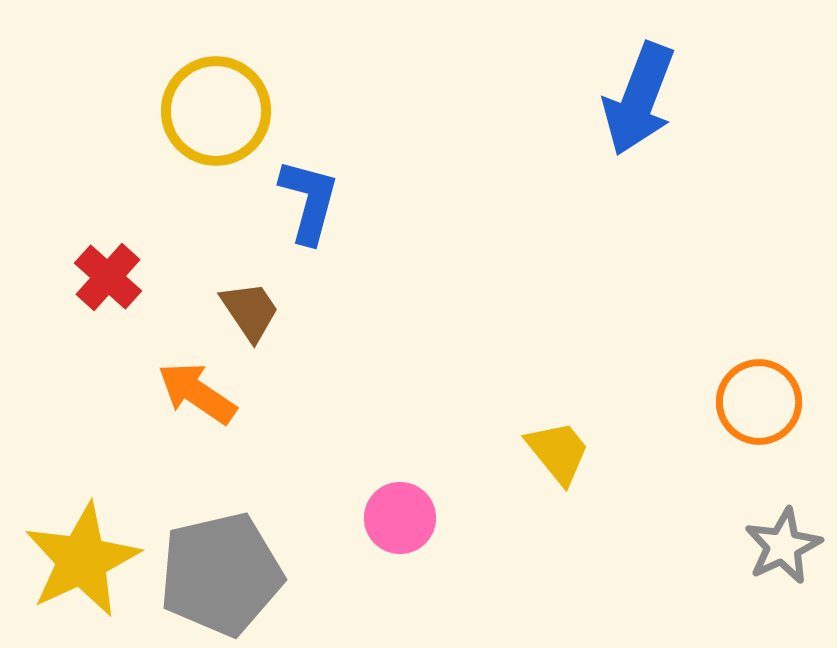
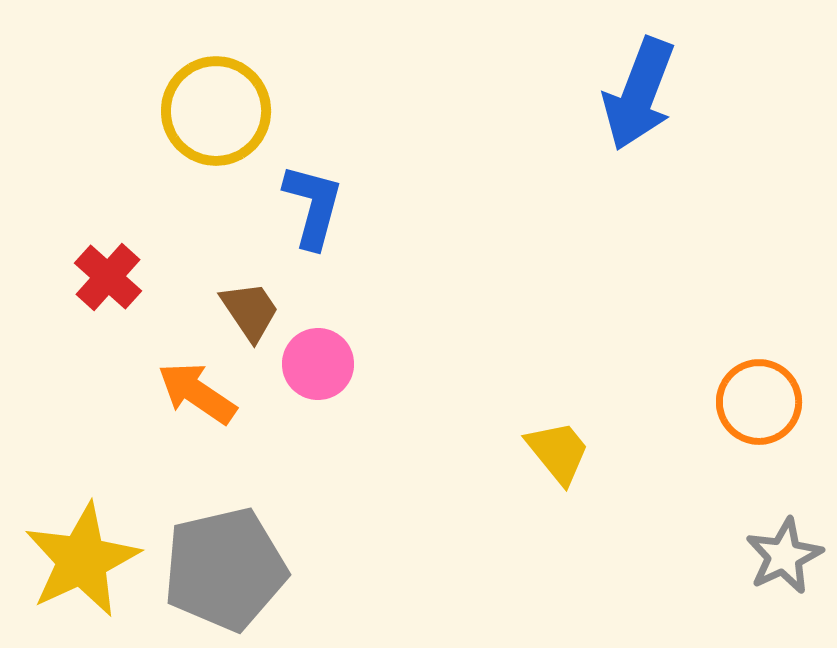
blue arrow: moved 5 px up
blue L-shape: moved 4 px right, 5 px down
pink circle: moved 82 px left, 154 px up
gray star: moved 1 px right, 10 px down
gray pentagon: moved 4 px right, 5 px up
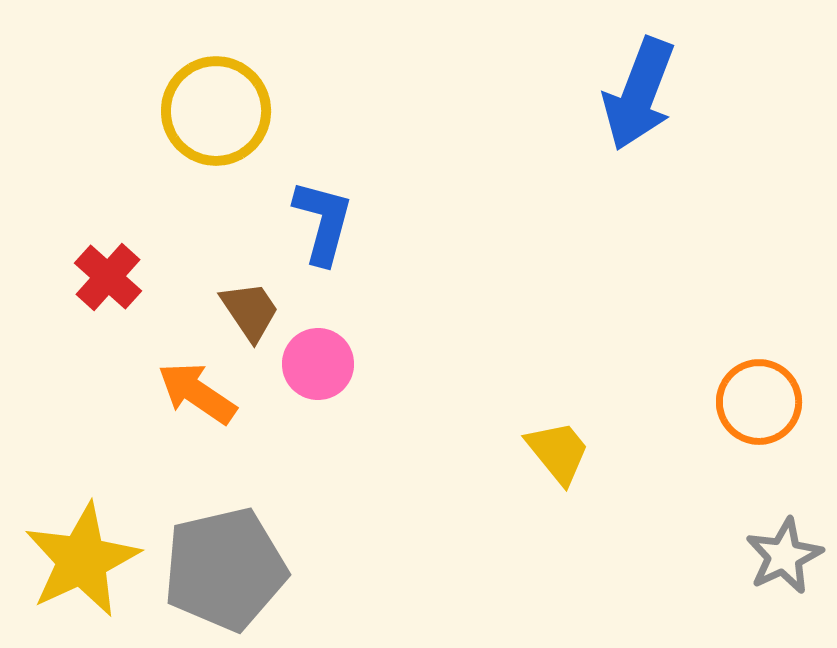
blue L-shape: moved 10 px right, 16 px down
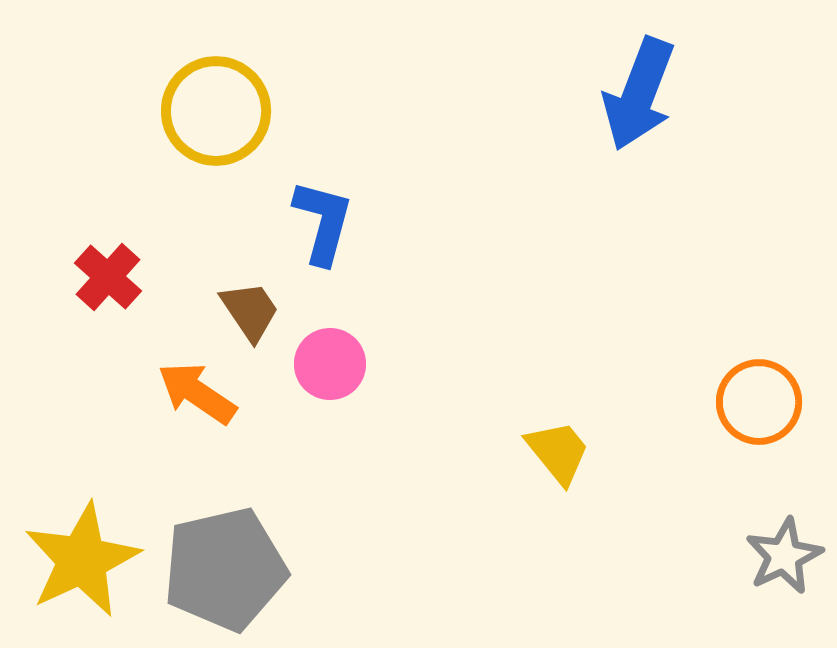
pink circle: moved 12 px right
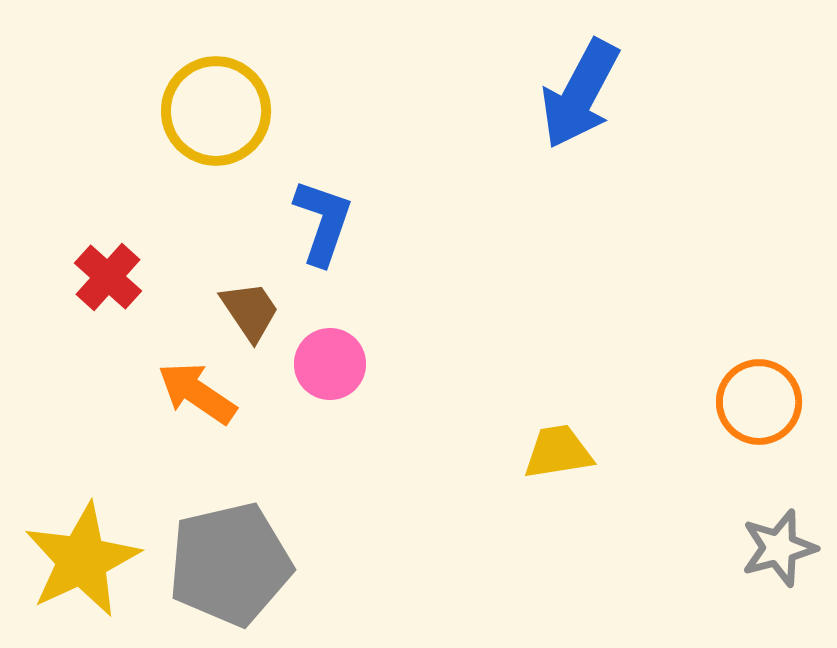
blue arrow: moved 59 px left; rotated 7 degrees clockwise
blue L-shape: rotated 4 degrees clockwise
yellow trapezoid: rotated 60 degrees counterclockwise
gray star: moved 5 px left, 8 px up; rotated 10 degrees clockwise
gray pentagon: moved 5 px right, 5 px up
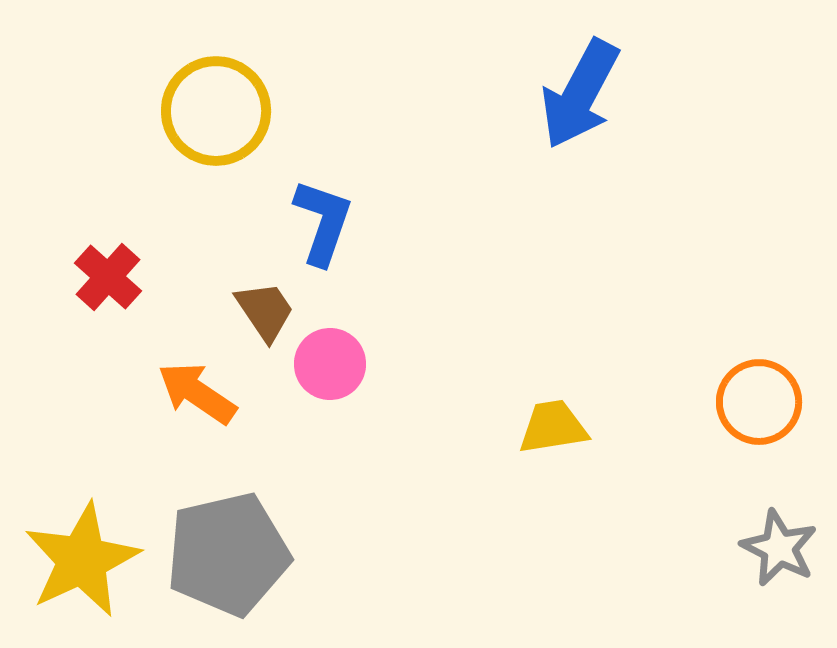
brown trapezoid: moved 15 px right
yellow trapezoid: moved 5 px left, 25 px up
gray star: rotated 30 degrees counterclockwise
gray pentagon: moved 2 px left, 10 px up
